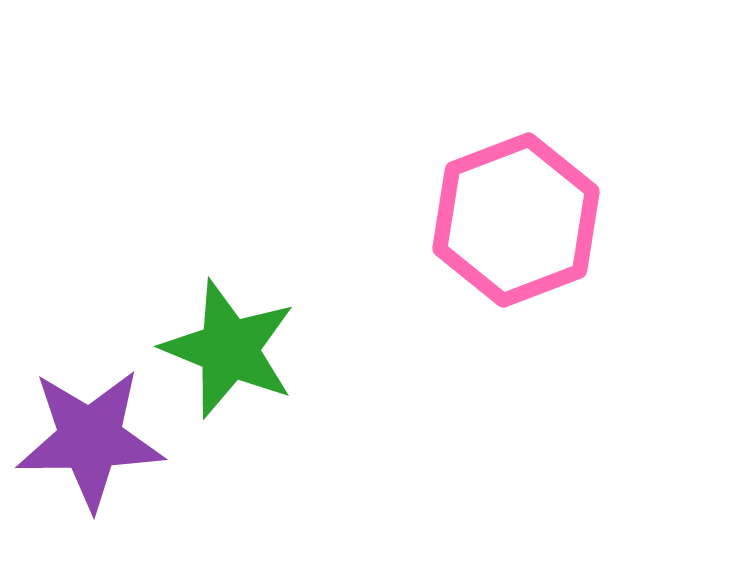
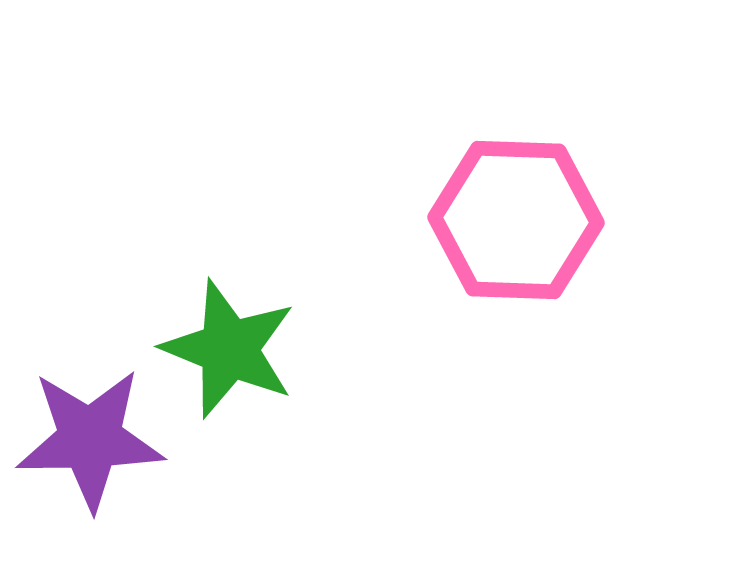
pink hexagon: rotated 23 degrees clockwise
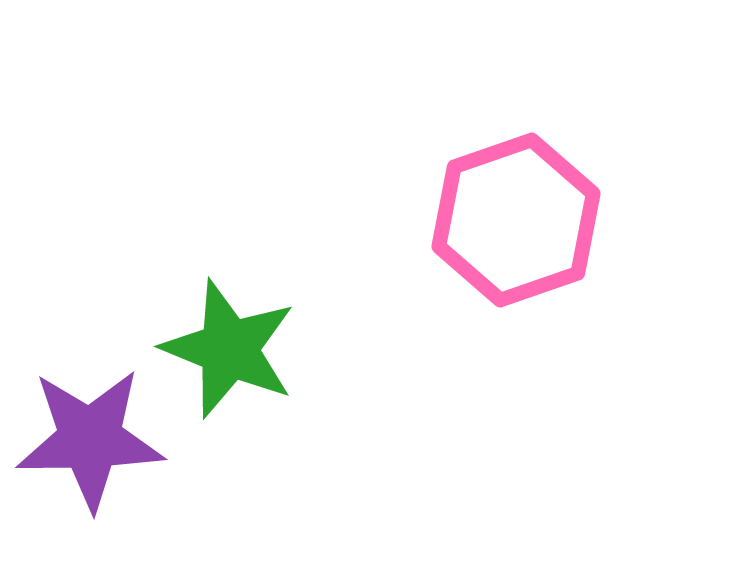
pink hexagon: rotated 21 degrees counterclockwise
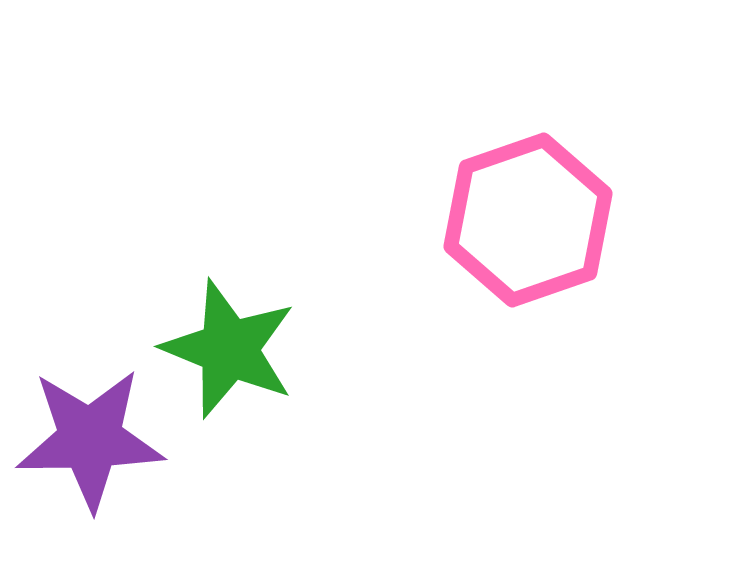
pink hexagon: moved 12 px right
